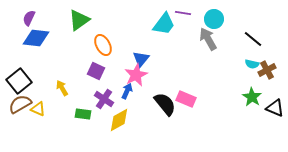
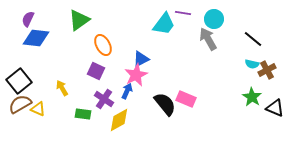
purple semicircle: moved 1 px left, 1 px down
blue triangle: rotated 24 degrees clockwise
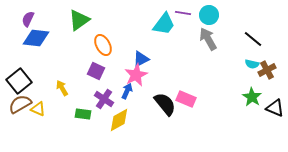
cyan circle: moved 5 px left, 4 px up
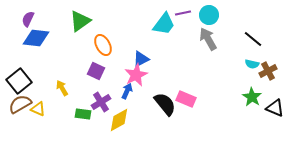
purple line: rotated 21 degrees counterclockwise
green triangle: moved 1 px right, 1 px down
brown cross: moved 1 px right, 1 px down
purple cross: moved 3 px left, 3 px down; rotated 24 degrees clockwise
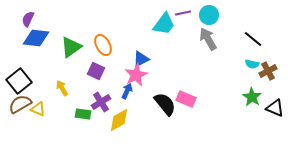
green triangle: moved 9 px left, 26 px down
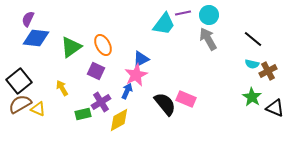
green rectangle: rotated 21 degrees counterclockwise
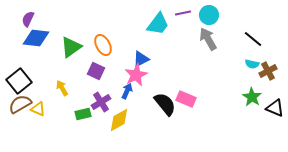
cyan trapezoid: moved 6 px left
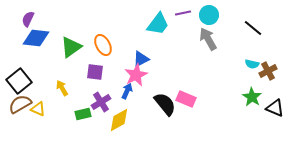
black line: moved 11 px up
purple square: moved 1 px left, 1 px down; rotated 18 degrees counterclockwise
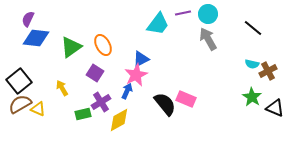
cyan circle: moved 1 px left, 1 px up
purple square: moved 1 px down; rotated 24 degrees clockwise
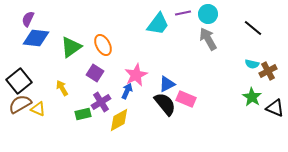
blue triangle: moved 26 px right, 25 px down
